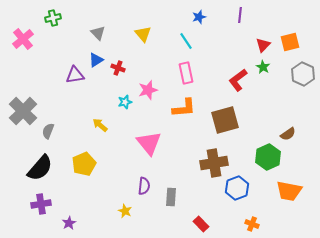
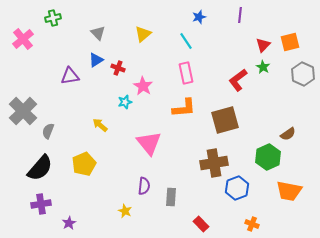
yellow triangle: rotated 30 degrees clockwise
purple triangle: moved 5 px left, 1 px down
pink star: moved 5 px left, 4 px up; rotated 24 degrees counterclockwise
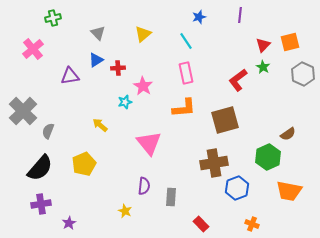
pink cross: moved 10 px right, 10 px down
red cross: rotated 24 degrees counterclockwise
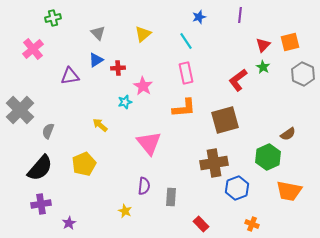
gray cross: moved 3 px left, 1 px up
